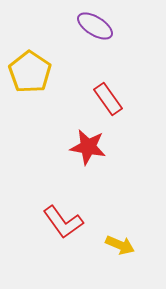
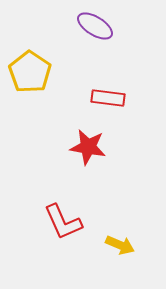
red rectangle: moved 1 px up; rotated 48 degrees counterclockwise
red L-shape: rotated 12 degrees clockwise
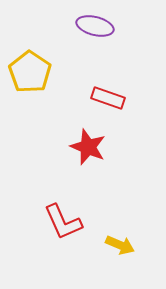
purple ellipse: rotated 18 degrees counterclockwise
red rectangle: rotated 12 degrees clockwise
red star: rotated 12 degrees clockwise
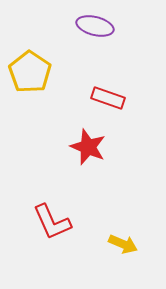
red L-shape: moved 11 px left
yellow arrow: moved 3 px right, 1 px up
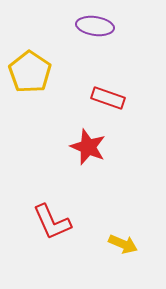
purple ellipse: rotated 6 degrees counterclockwise
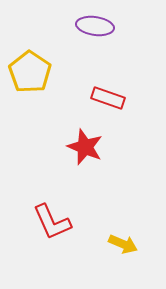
red star: moved 3 px left
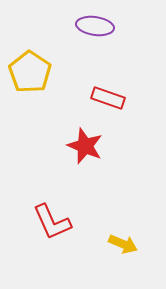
red star: moved 1 px up
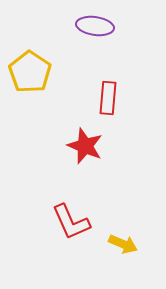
red rectangle: rotated 76 degrees clockwise
red L-shape: moved 19 px right
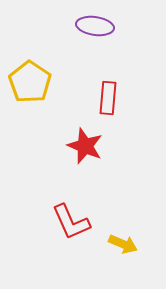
yellow pentagon: moved 10 px down
